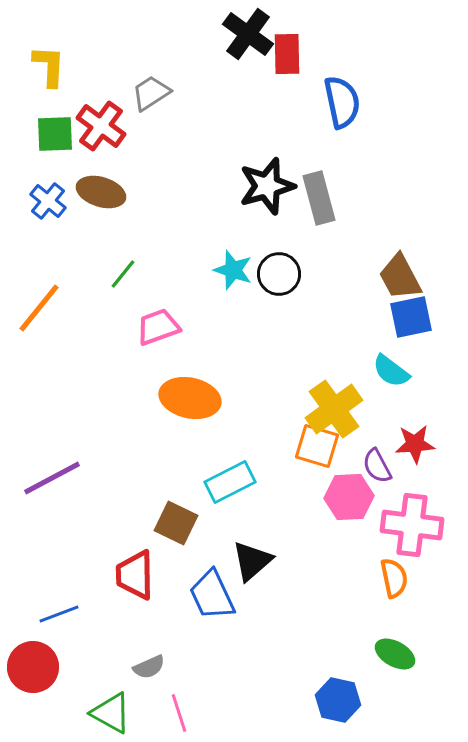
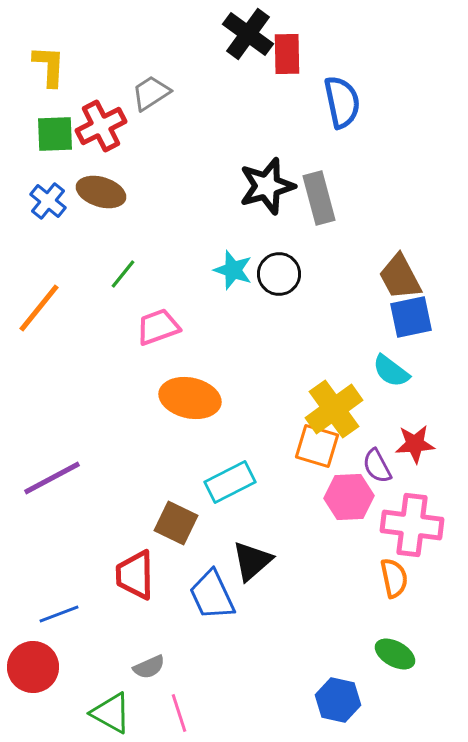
red cross: rotated 27 degrees clockwise
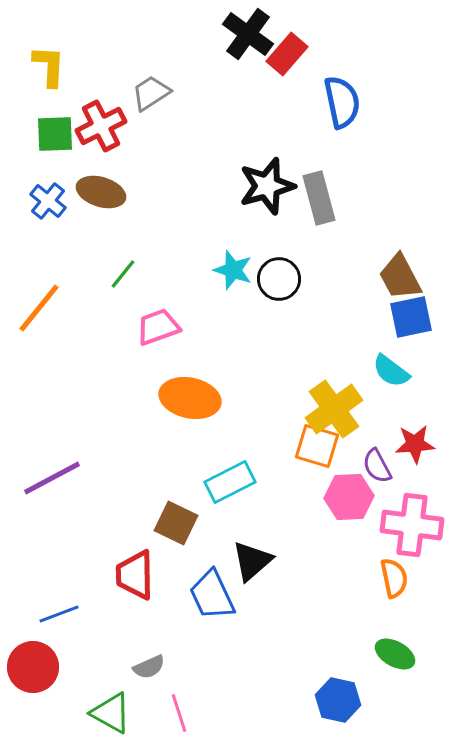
red rectangle: rotated 42 degrees clockwise
black circle: moved 5 px down
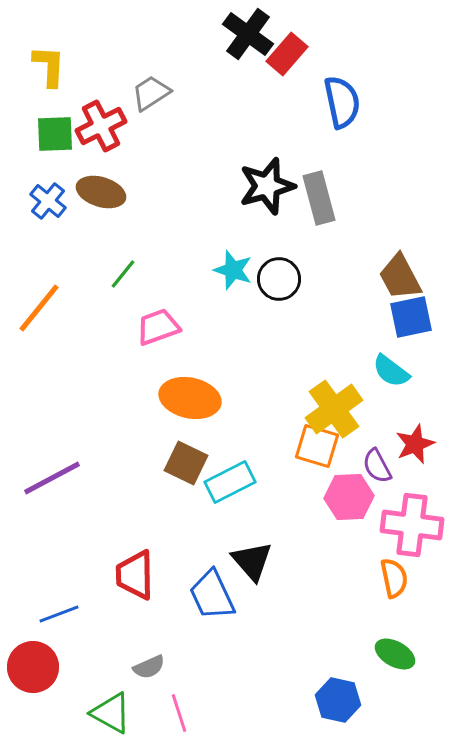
red star: rotated 18 degrees counterclockwise
brown square: moved 10 px right, 60 px up
black triangle: rotated 30 degrees counterclockwise
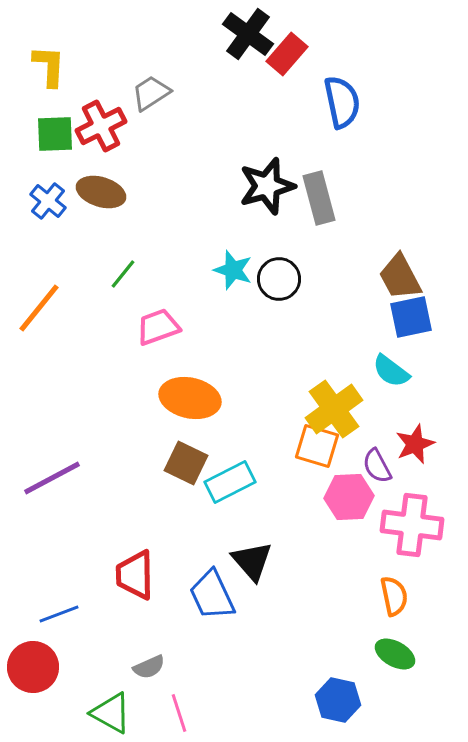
orange semicircle: moved 18 px down
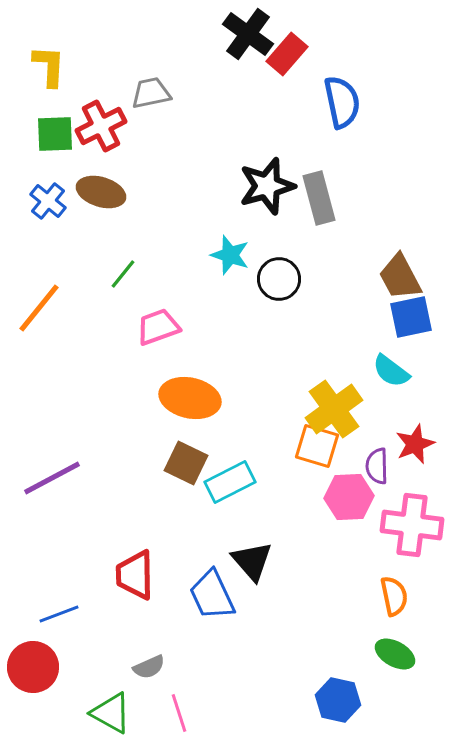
gray trapezoid: rotated 21 degrees clockwise
cyan star: moved 3 px left, 15 px up
purple semicircle: rotated 27 degrees clockwise
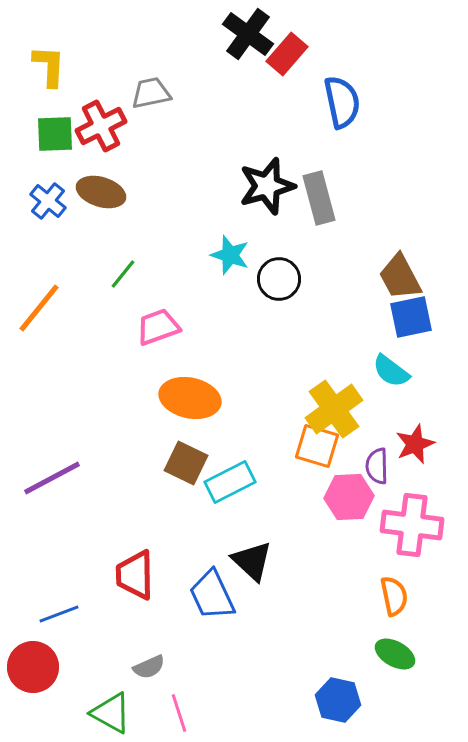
black triangle: rotated 6 degrees counterclockwise
